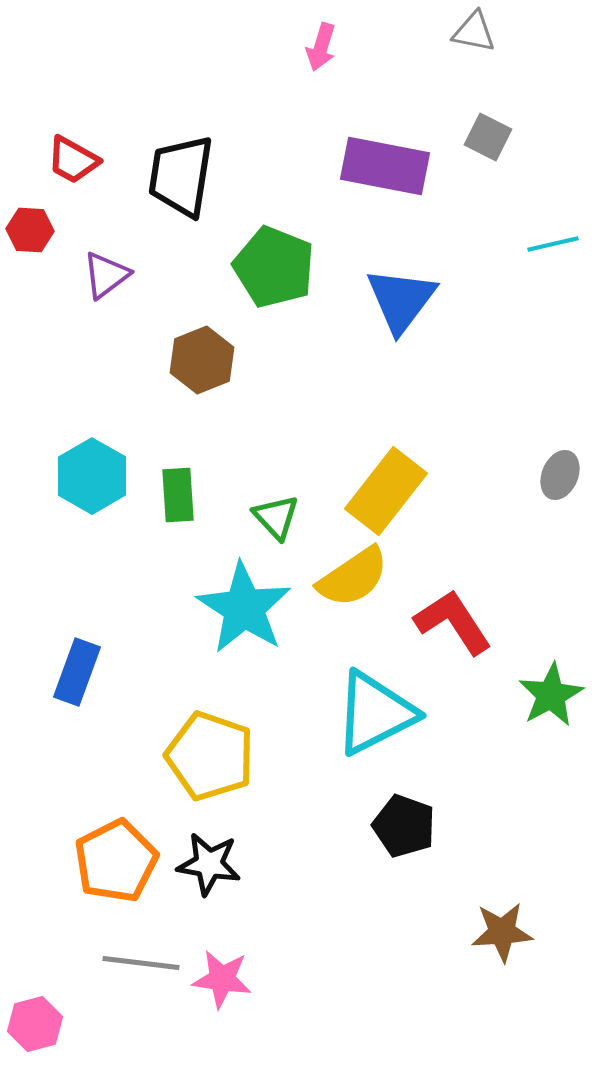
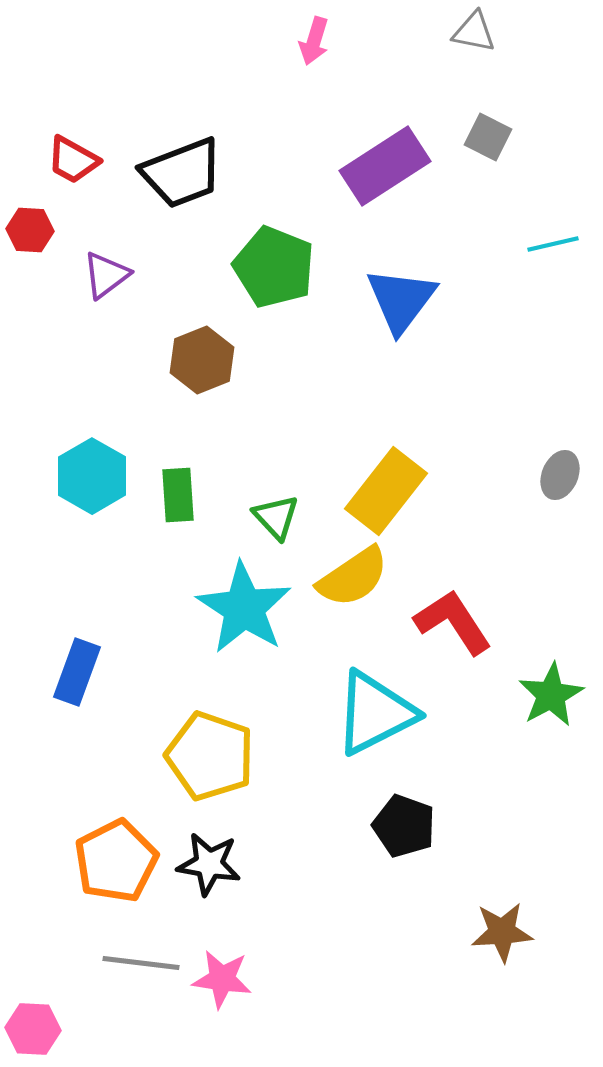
pink arrow: moved 7 px left, 6 px up
purple rectangle: rotated 44 degrees counterclockwise
black trapezoid: moved 1 px right, 3 px up; rotated 120 degrees counterclockwise
pink hexagon: moved 2 px left, 5 px down; rotated 18 degrees clockwise
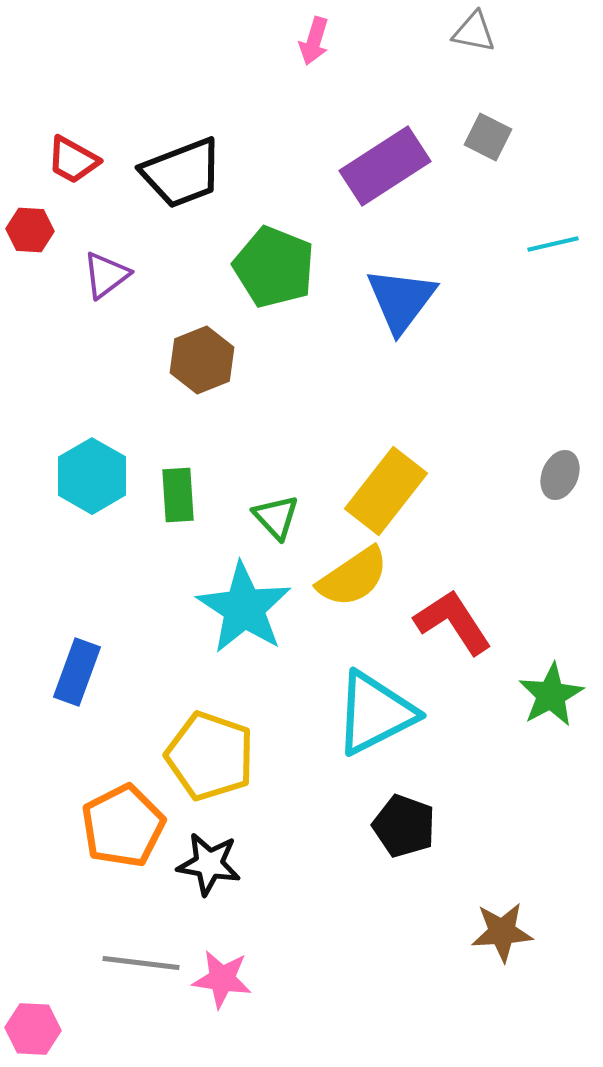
orange pentagon: moved 7 px right, 35 px up
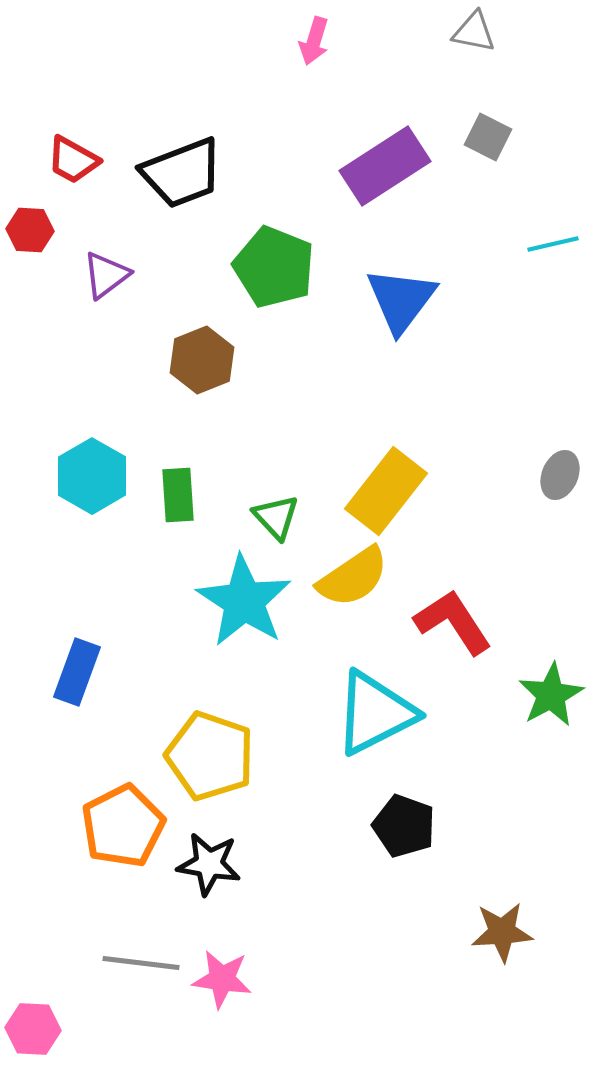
cyan star: moved 7 px up
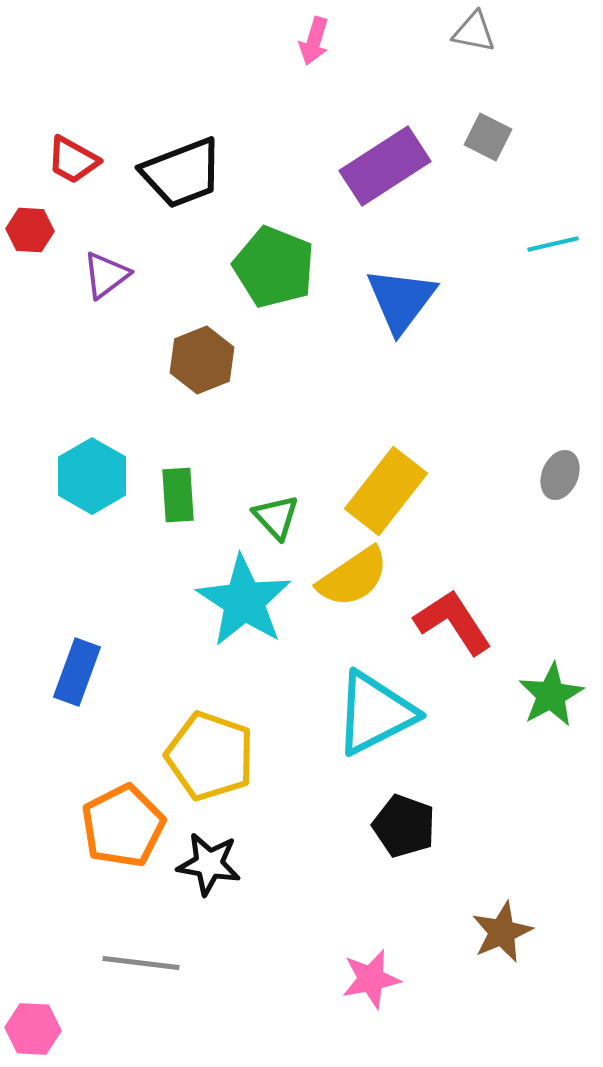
brown star: rotated 20 degrees counterclockwise
pink star: moved 149 px right; rotated 20 degrees counterclockwise
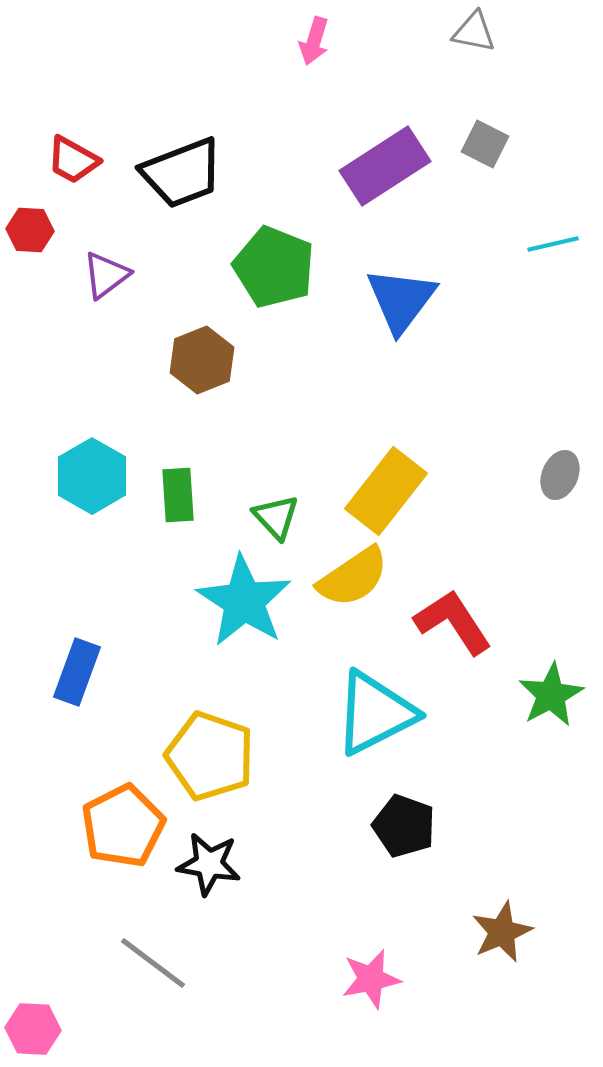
gray square: moved 3 px left, 7 px down
gray line: moved 12 px right; rotated 30 degrees clockwise
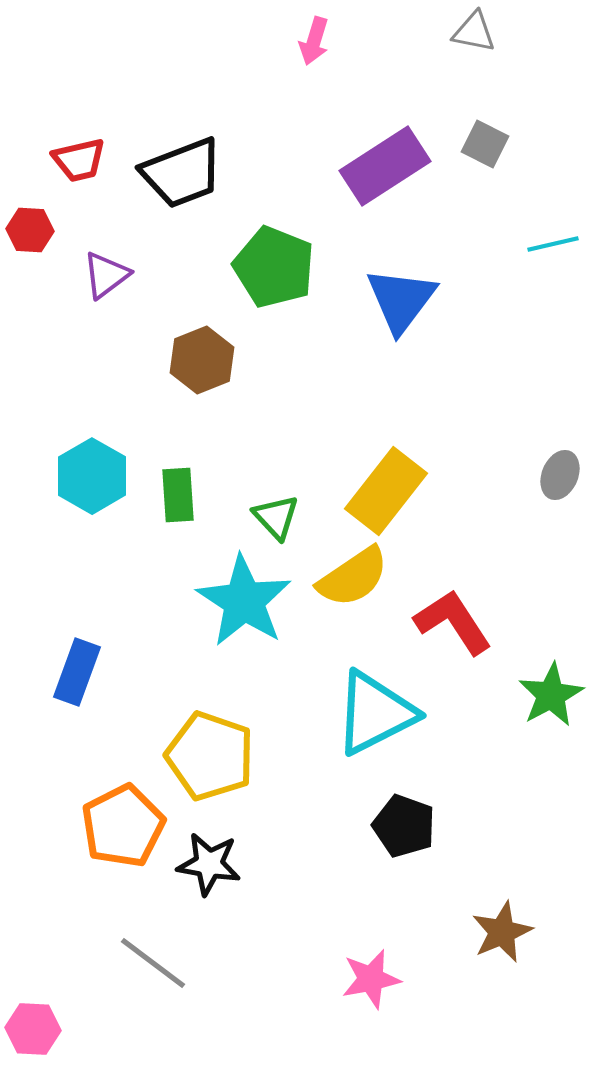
red trapezoid: moved 6 px right; rotated 42 degrees counterclockwise
